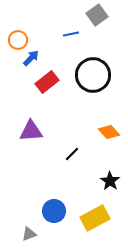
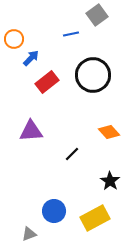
orange circle: moved 4 px left, 1 px up
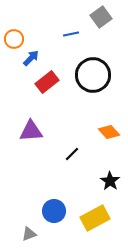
gray square: moved 4 px right, 2 px down
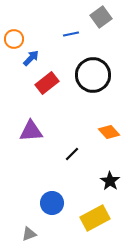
red rectangle: moved 1 px down
blue circle: moved 2 px left, 8 px up
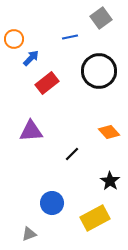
gray square: moved 1 px down
blue line: moved 1 px left, 3 px down
black circle: moved 6 px right, 4 px up
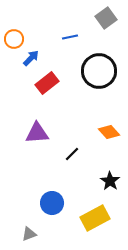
gray square: moved 5 px right
purple triangle: moved 6 px right, 2 px down
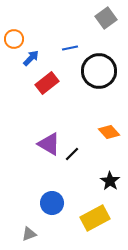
blue line: moved 11 px down
purple triangle: moved 12 px right, 11 px down; rotated 35 degrees clockwise
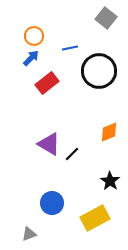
gray square: rotated 15 degrees counterclockwise
orange circle: moved 20 px right, 3 px up
orange diamond: rotated 70 degrees counterclockwise
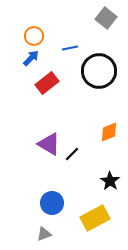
gray triangle: moved 15 px right
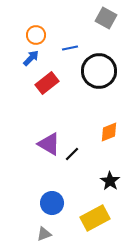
gray square: rotated 10 degrees counterclockwise
orange circle: moved 2 px right, 1 px up
